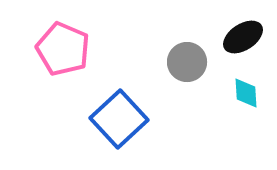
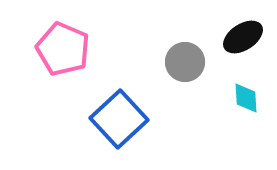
gray circle: moved 2 px left
cyan diamond: moved 5 px down
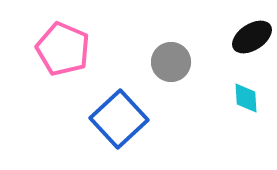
black ellipse: moved 9 px right
gray circle: moved 14 px left
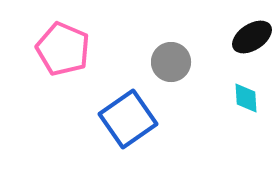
blue square: moved 9 px right; rotated 8 degrees clockwise
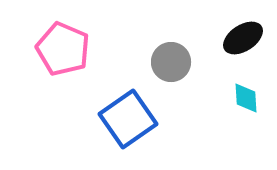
black ellipse: moved 9 px left, 1 px down
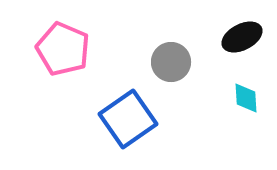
black ellipse: moved 1 px left, 1 px up; rotated 6 degrees clockwise
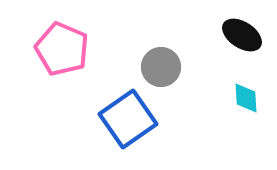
black ellipse: moved 2 px up; rotated 60 degrees clockwise
pink pentagon: moved 1 px left
gray circle: moved 10 px left, 5 px down
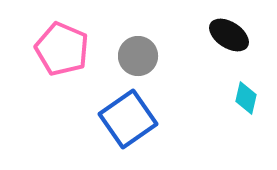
black ellipse: moved 13 px left
gray circle: moved 23 px left, 11 px up
cyan diamond: rotated 16 degrees clockwise
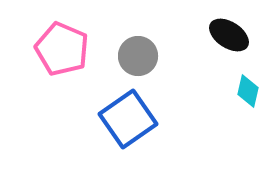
cyan diamond: moved 2 px right, 7 px up
